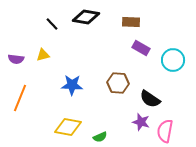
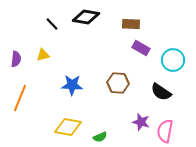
brown rectangle: moved 2 px down
purple semicircle: rotated 91 degrees counterclockwise
black semicircle: moved 11 px right, 7 px up
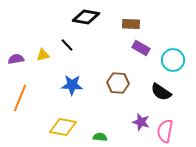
black line: moved 15 px right, 21 px down
purple semicircle: rotated 105 degrees counterclockwise
yellow diamond: moved 5 px left
green semicircle: rotated 152 degrees counterclockwise
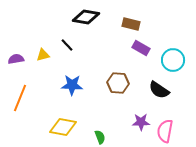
brown rectangle: rotated 12 degrees clockwise
black semicircle: moved 2 px left, 2 px up
purple star: rotated 18 degrees counterclockwise
green semicircle: rotated 64 degrees clockwise
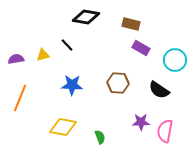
cyan circle: moved 2 px right
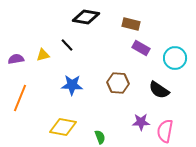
cyan circle: moved 2 px up
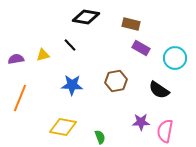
black line: moved 3 px right
brown hexagon: moved 2 px left, 2 px up; rotated 15 degrees counterclockwise
